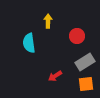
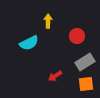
cyan semicircle: rotated 108 degrees counterclockwise
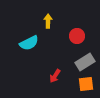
red arrow: rotated 24 degrees counterclockwise
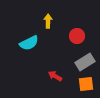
red arrow: rotated 88 degrees clockwise
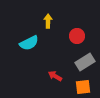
orange square: moved 3 px left, 3 px down
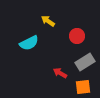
yellow arrow: rotated 56 degrees counterclockwise
red arrow: moved 5 px right, 3 px up
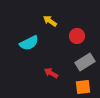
yellow arrow: moved 2 px right
red arrow: moved 9 px left
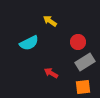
red circle: moved 1 px right, 6 px down
